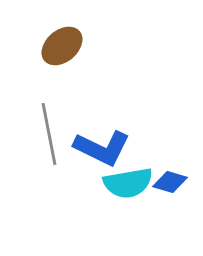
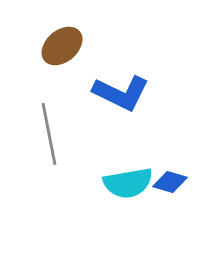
blue L-shape: moved 19 px right, 55 px up
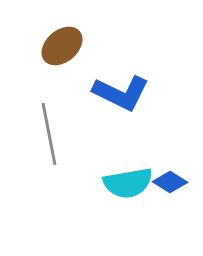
blue diamond: rotated 16 degrees clockwise
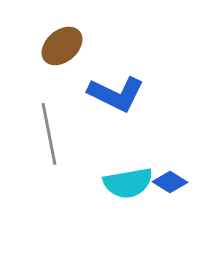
blue L-shape: moved 5 px left, 1 px down
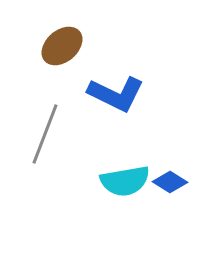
gray line: moved 4 px left; rotated 32 degrees clockwise
cyan semicircle: moved 3 px left, 2 px up
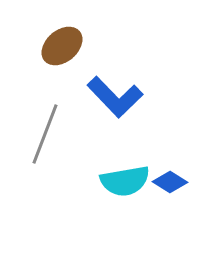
blue L-shape: moved 1 px left, 3 px down; rotated 20 degrees clockwise
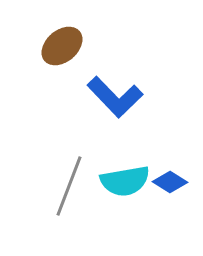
gray line: moved 24 px right, 52 px down
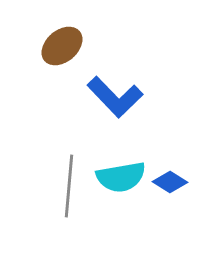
cyan semicircle: moved 4 px left, 4 px up
gray line: rotated 16 degrees counterclockwise
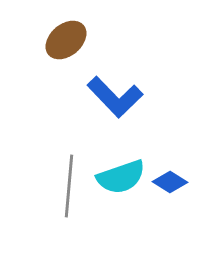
brown ellipse: moved 4 px right, 6 px up
cyan semicircle: rotated 9 degrees counterclockwise
